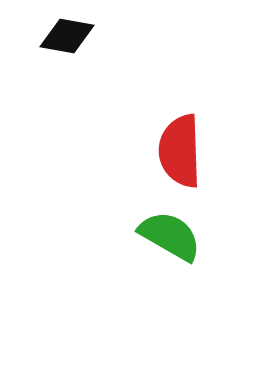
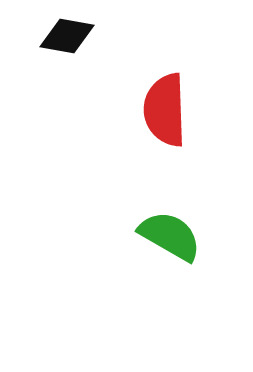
red semicircle: moved 15 px left, 41 px up
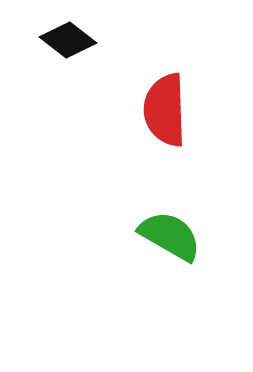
black diamond: moved 1 px right, 4 px down; rotated 28 degrees clockwise
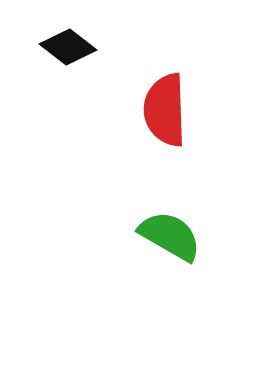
black diamond: moved 7 px down
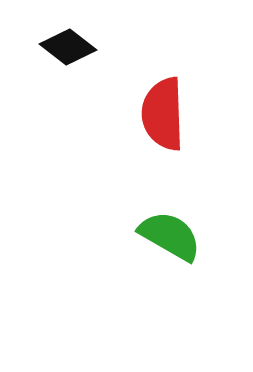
red semicircle: moved 2 px left, 4 px down
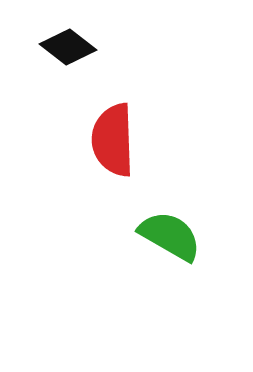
red semicircle: moved 50 px left, 26 px down
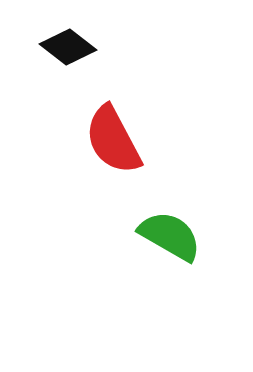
red semicircle: rotated 26 degrees counterclockwise
